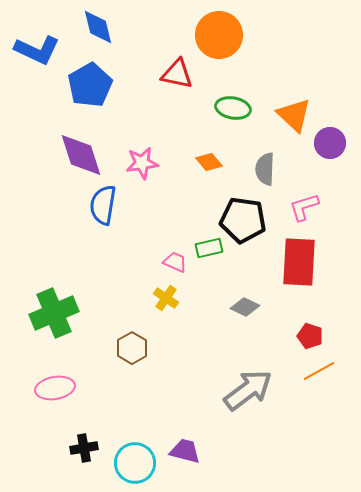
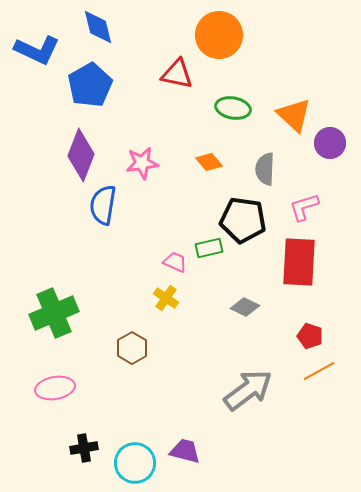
purple diamond: rotated 39 degrees clockwise
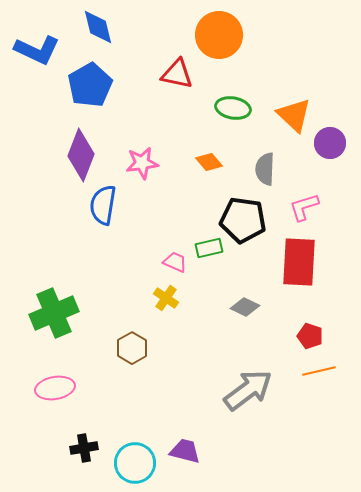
orange line: rotated 16 degrees clockwise
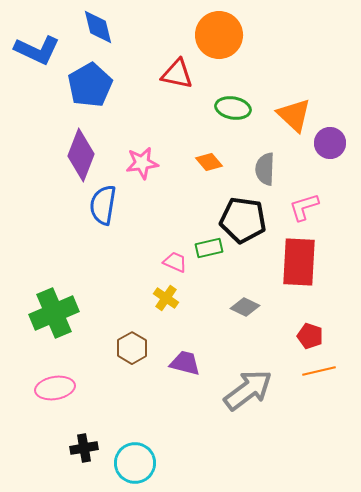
purple trapezoid: moved 88 px up
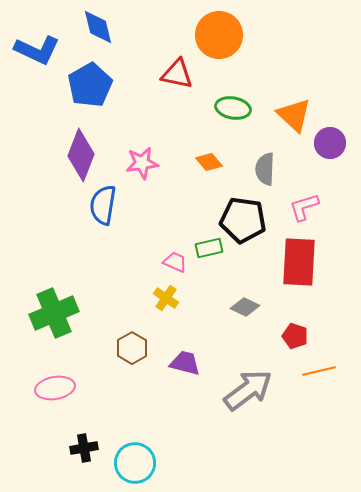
red pentagon: moved 15 px left
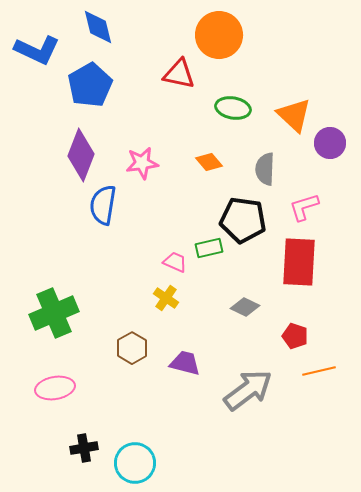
red triangle: moved 2 px right
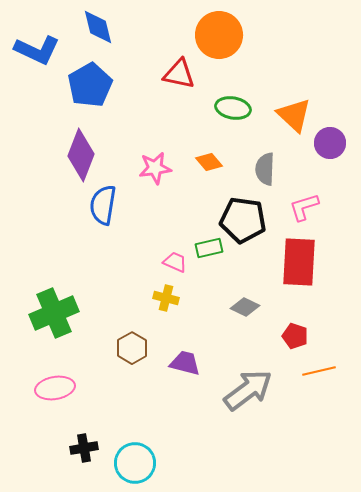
pink star: moved 13 px right, 5 px down
yellow cross: rotated 20 degrees counterclockwise
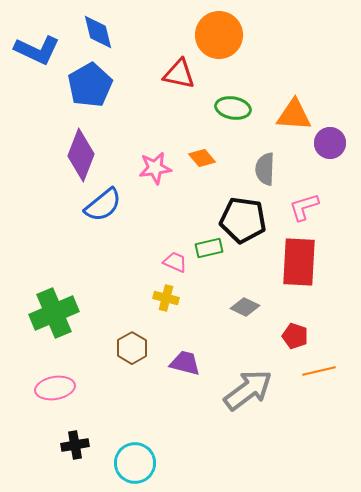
blue diamond: moved 5 px down
orange triangle: rotated 39 degrees counterclockwise
orange diamond: moved 7 px left, 4 px up
blue semicircle: rotated 138 degrees counterclockwise
black cross: moved 9 px left, 3 px up
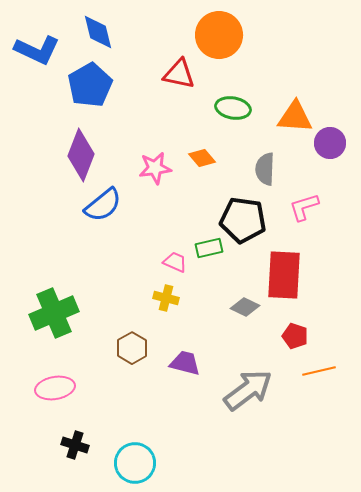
orange triangle: moved 1 px right, 2 px down
red rectangle: moved 15 px left, 13 px down
black cross: rotated 28 degrees clockwise
